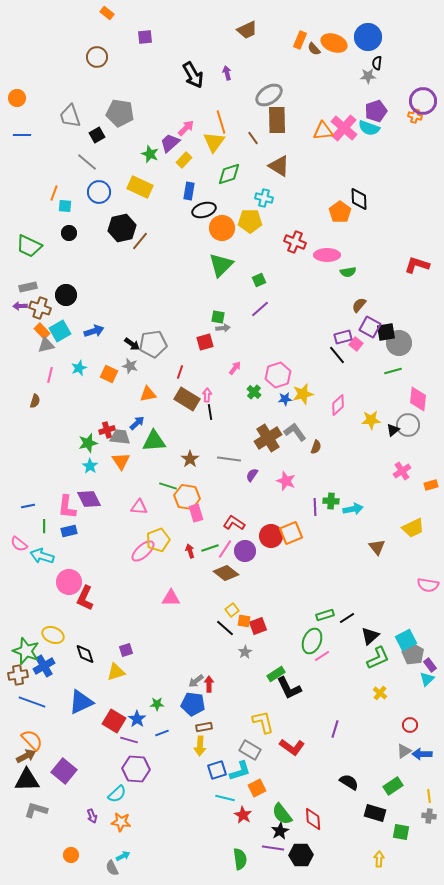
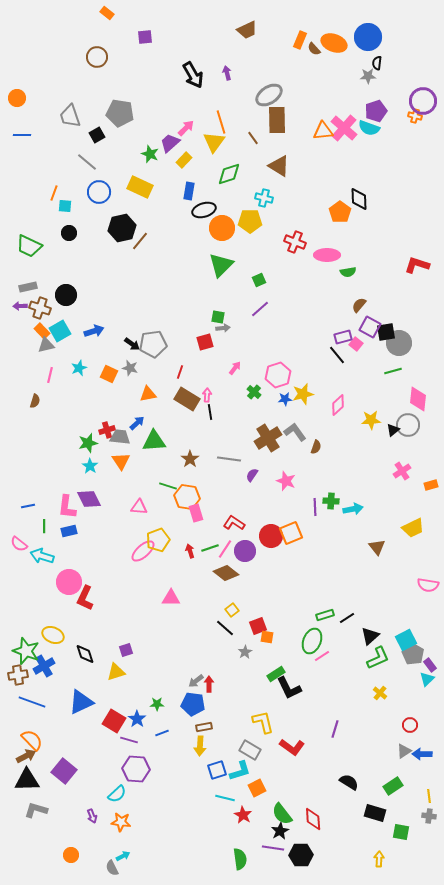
gray star at (130, 366): moved 2 px down
orange square at (244, 621): moved 23 px right, 16 px down
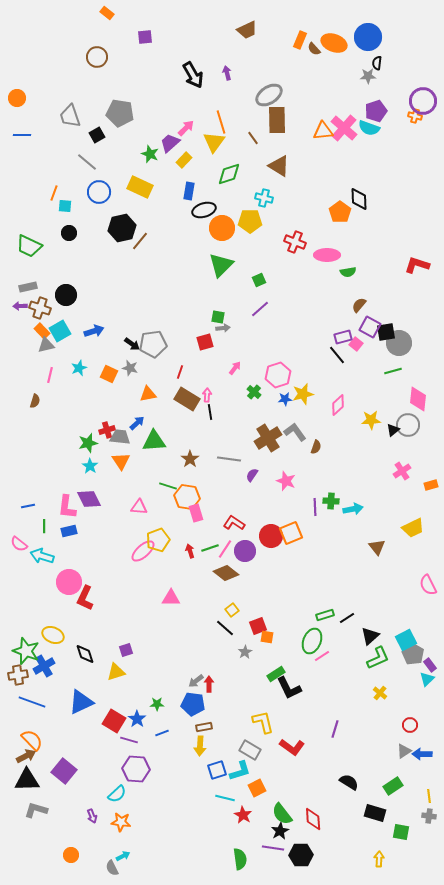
pink semicircle at (428, 585): rotated 55 degrees clockwise
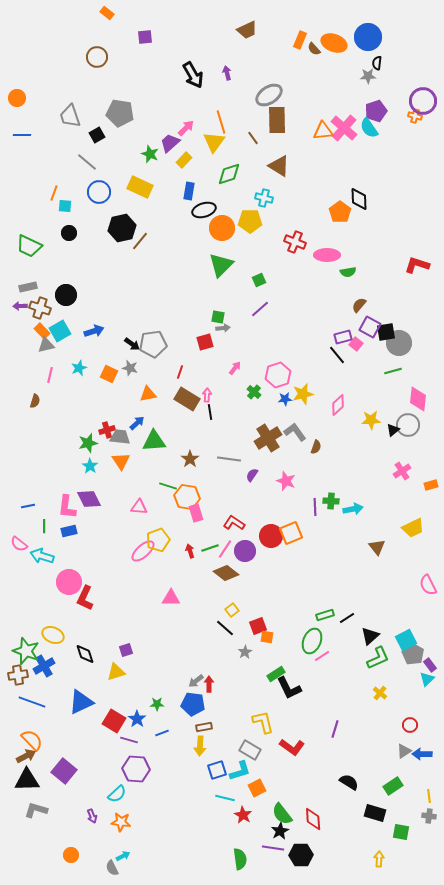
cyan semicircle at (369, 128): rotated 35 degrees clockwise
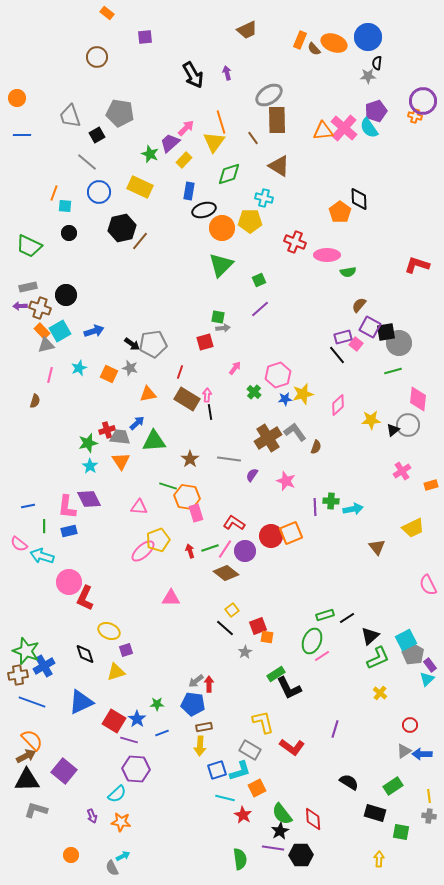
yellow ellipse at (53, 635): moved 56 px right, 4 px up
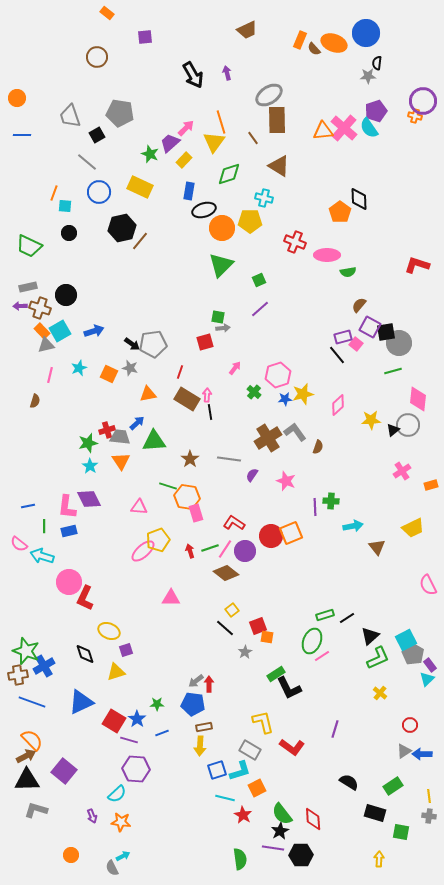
blue circle at (368, 37): moved 2 px left, 4 px up
brown semicircle at (316, 447): moved 2 px right
cyan arrow at (353, 509): moved 17 px down
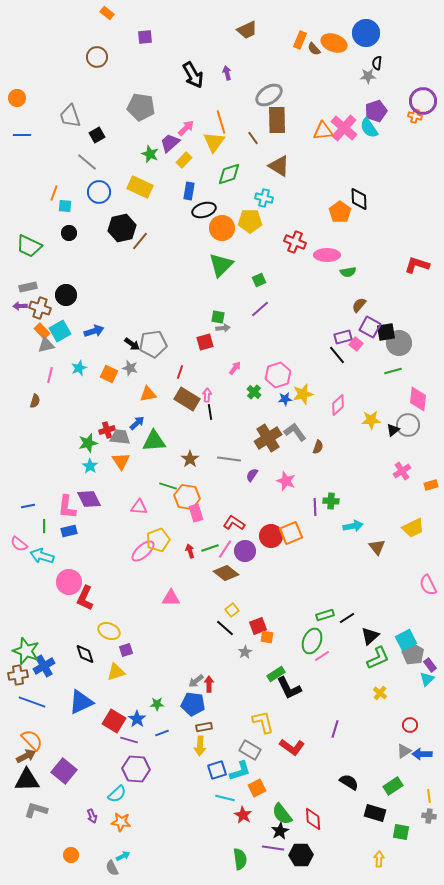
gray pentagon at (120, 113): moved 21 px right, 6 px up
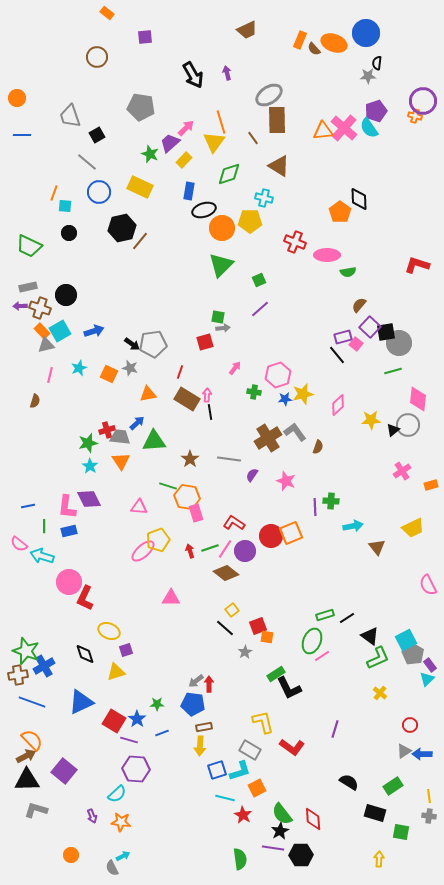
purple square at (370, 327): rotated 15 degrees clockwise
green cross at (254, 392): rotated 32 degrees counterclockwise
black triangle at (370, 636): rotated 42 degrees counterclockwise
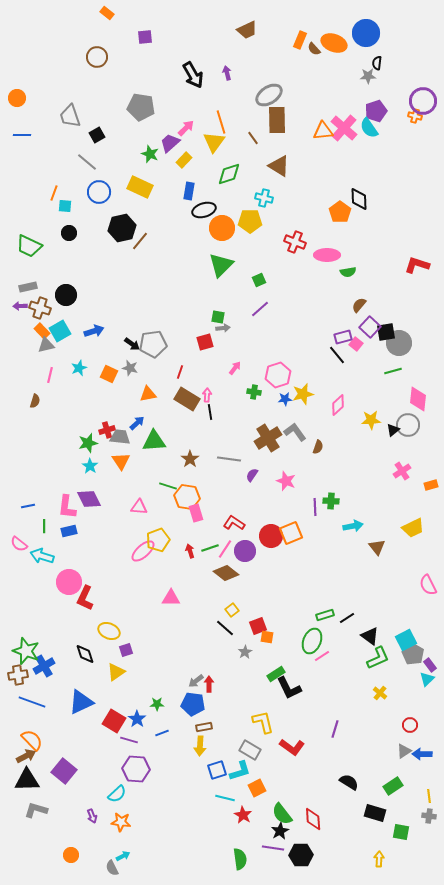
yellow triangle at (116, 672): rotated 18 degrees counterclockwise
